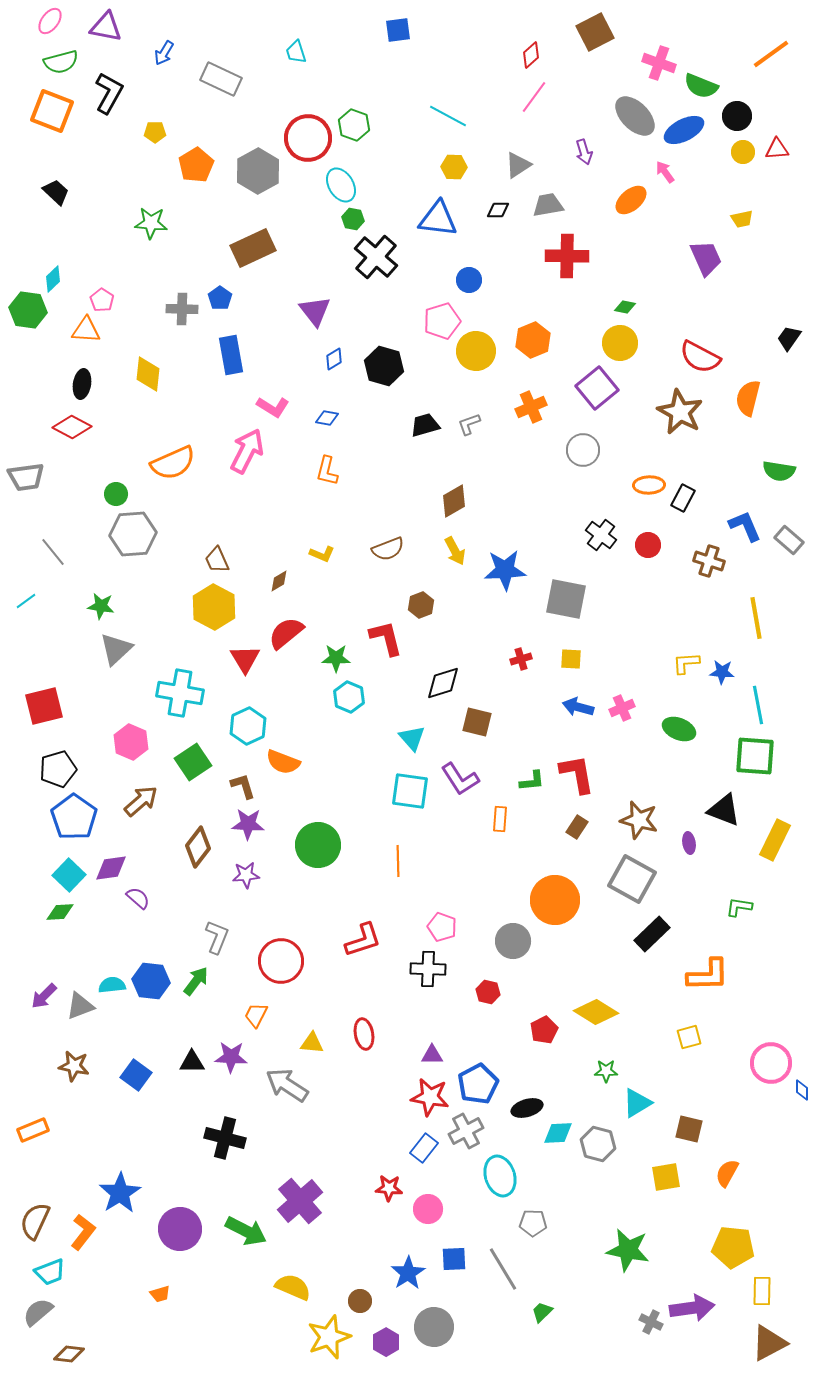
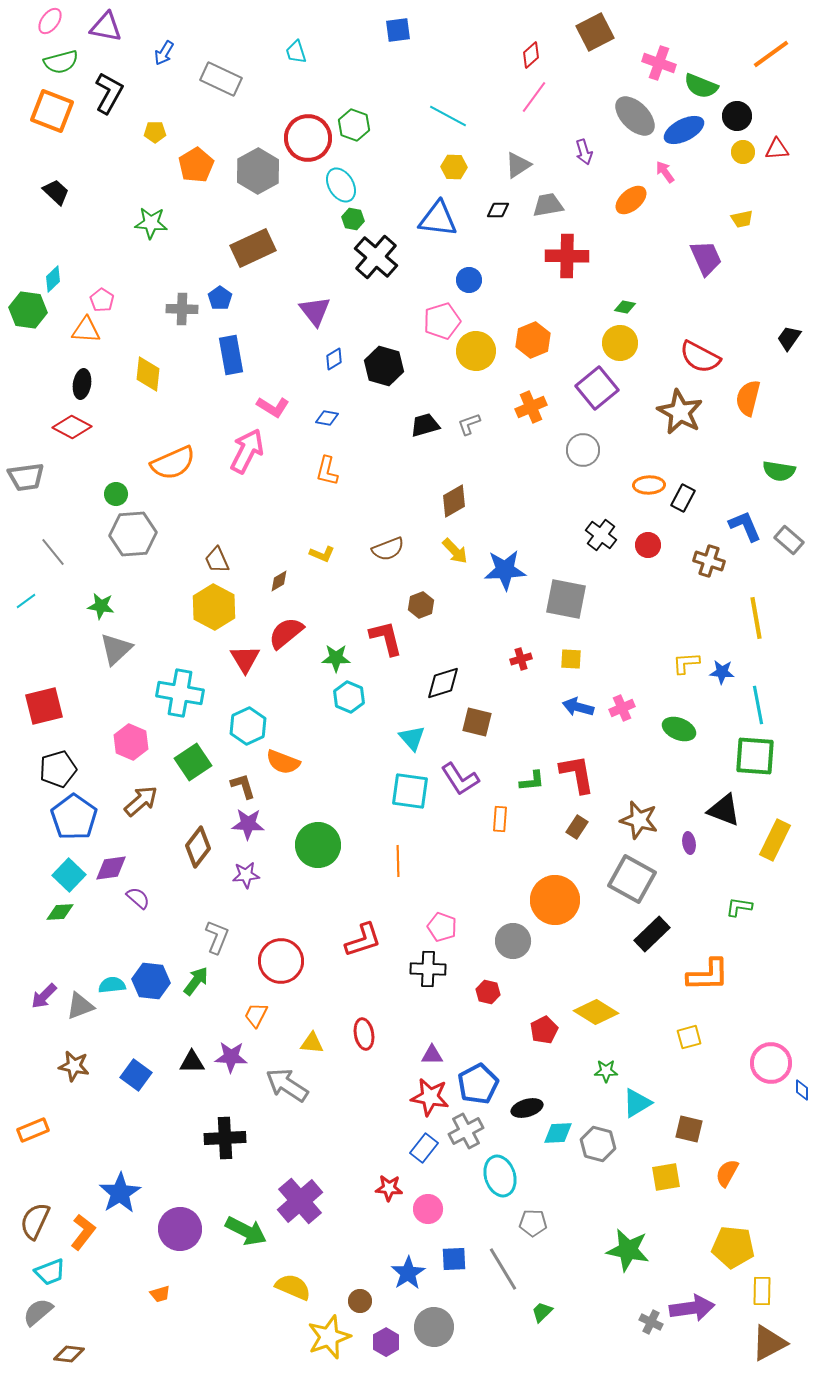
yellow arrow at (455, 551): rotated 16 degrees counterclockwise
black cross at (225, 1138): rotated 18 degrees counterclockwise
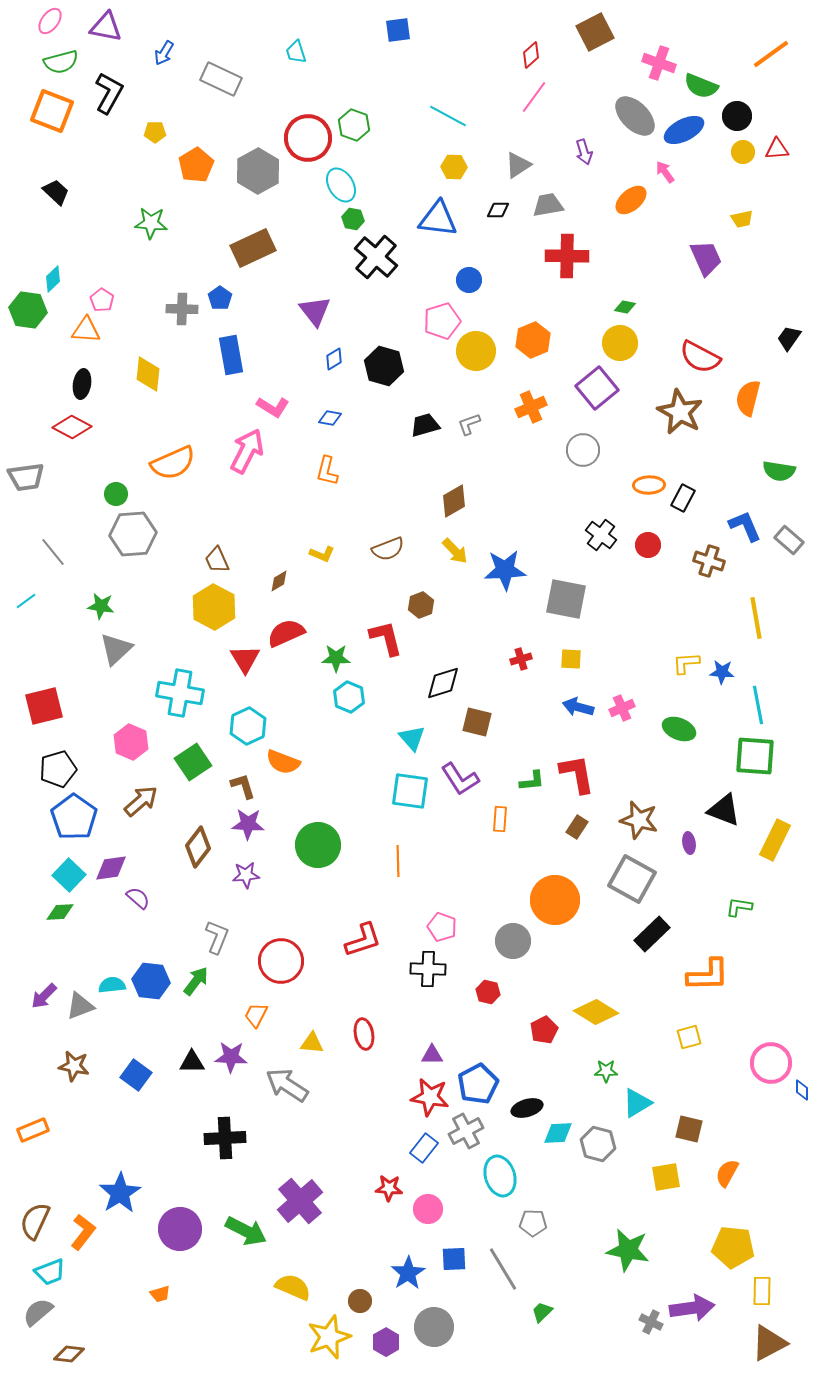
blue diamond at (327, 418): moved 3 px right
red semicircle at (286, 633): rotated 15 degrees clockwise
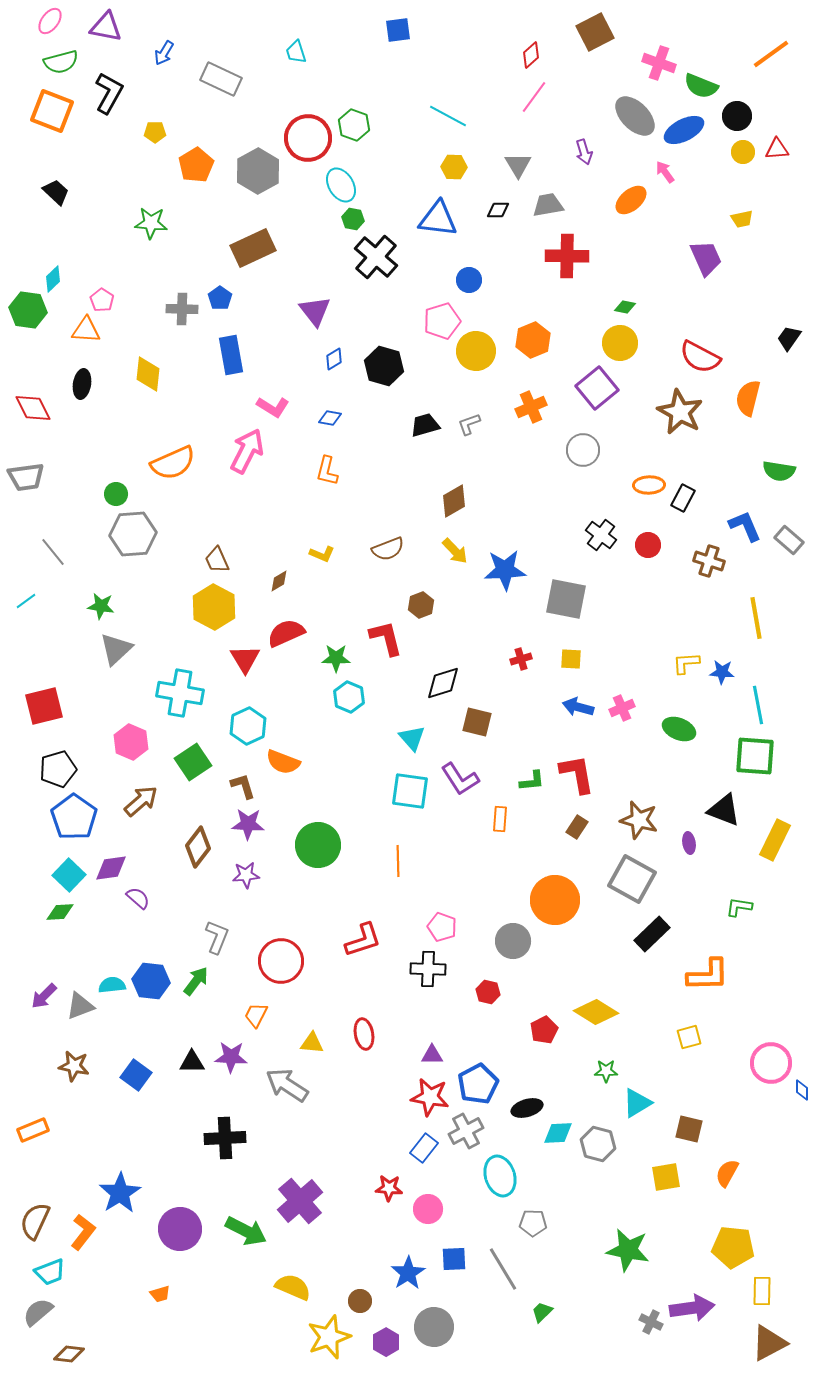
gray triangle at (518, 165): rotated 28 degrees counterclockwise
red diamond at (72, 427): moved 39 px left, 19 px up; rotated 36 degrees clockwise
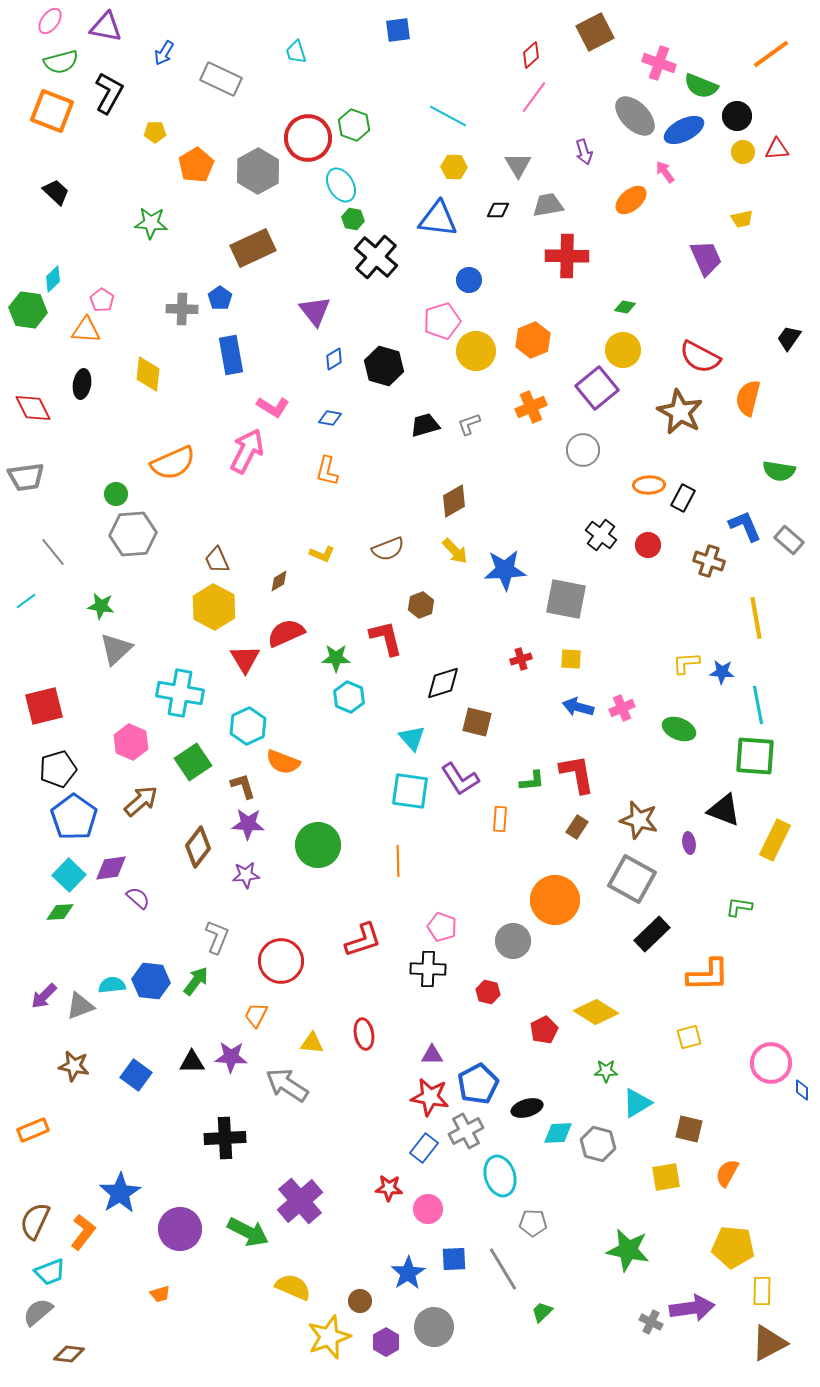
yellow circle at (620, 343): moved 3 px right, 7 px down
green arrow at (246, 1231): moved 2 px right, 1 px down
